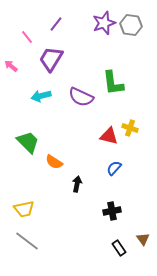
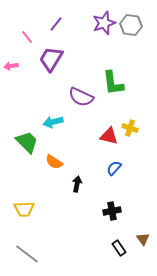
pink arrow: rotated 48 degrees counterclockwise
cyan arrow: moved 12 px right, 26 px down
green trapezoid: moved 1 px left
yellow trapezoid: rotated 10 degrees clockwise
gray line: moved 13 px down
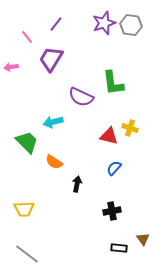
pink arrow: moved 1 px down
black rectangle: rotated 49 degrees counterclockwise
